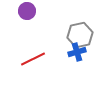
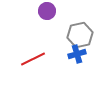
purple circle: moved 20 px right
blue cross: moved 2 px down
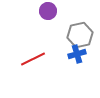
purple circle: moved 1 px right
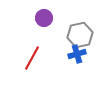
purple circle: moved 4 px left, 7 px down
red line: moved 1 px left, 1 px up; rotated 35 degrees counterclockwise
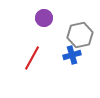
blue cross: moved 5 px left, 1 px down
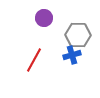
gray hexagon: moved 2 px left; rotated 15 degrees clockwise
red line: moved 2 px right, 2 px down
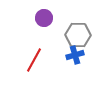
blue cross: moved 3 px right
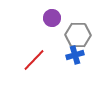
purple circle: moved 8 px right
red line: rotated 15 degrees clockwise
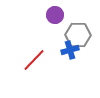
purple circle: moved 3 px right, 3 px up
blue cross: moved 5 px left, 5 px up
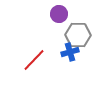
purple circle: moved 4 px right, 1 px up
blue cross: moved 2 px down
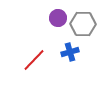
purple circle: moved 1 px left, 4 px down
gray hexagon: moved 5 px right, 11 px up
